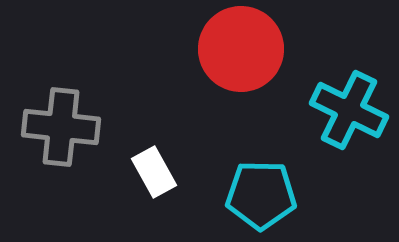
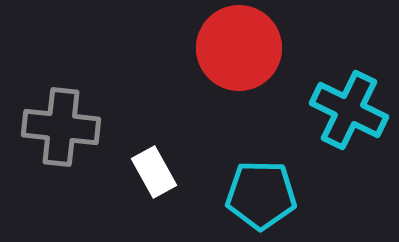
red circle: moved 2 px left, 1 px up
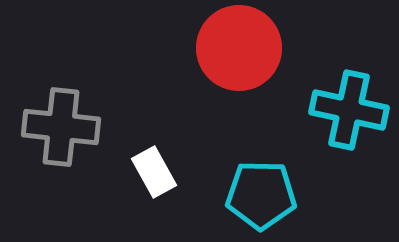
cyan cross: rotated 14 degrees counterclockwise
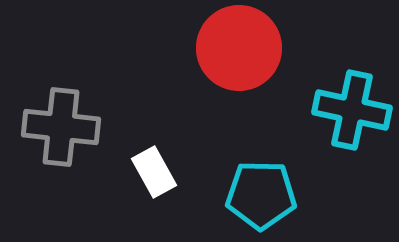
cyan cross: moved 3 px right
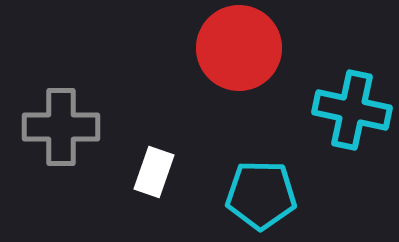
gray cross: rotated 6 degrees counterclockwise
white rectangle: rotated 48 degrees clockwise
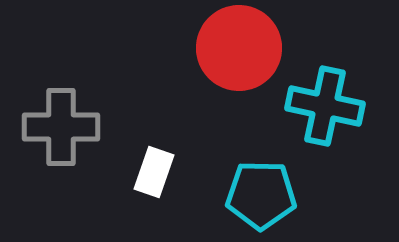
cyan cross: moved 27 px left, 4 px up
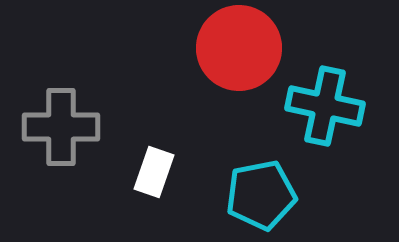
cyan pentagon: rotated 12 degrees counterclockwise
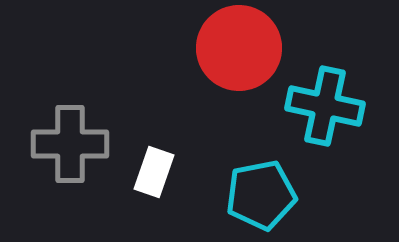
gray cross: moved 9 px right, 17 px down
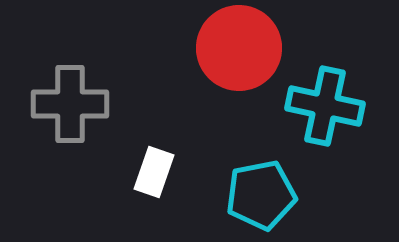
gray cross: moved 40 px up
